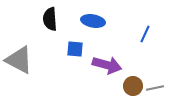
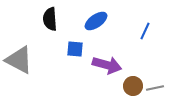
blue ellipse: moved 3 px right; rotated 45 degrees counterclockwise
blue line: moved 3 px up
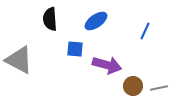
gray line: moved 4 px right
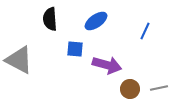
brown circle: moved 3 px left, 3 px down
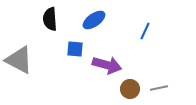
blue ellipse: moved 2 px left, 1 px up
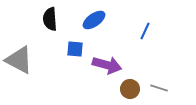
gray line: rotated 30 degrees clockwise
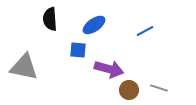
blue ellipse: moved 5 px down
blue line: rotated 36 degrees clockwise
blue square: moved 3 px right, 1 px down
gray triangle: moved 5 px right, 7 px down; rotated 16 degrees counterclockwise
purple arrow: moved 2 px right, 4 px down
brown circle: moved 1 px left, 1 px down
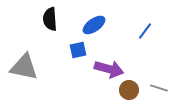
blue line: rotated 24 degrees counterclockwise
blue square: rotated 18 degrees counterclockwise
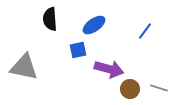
brown circle: moved 1 px right, 1 px up
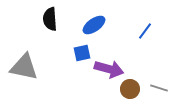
blue square: moved 4 px right, 3 px down
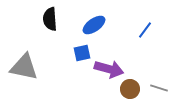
blue line: moved 1 px up
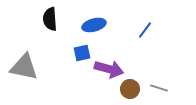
blue ellipse: rotated 20 degrees clockwise
